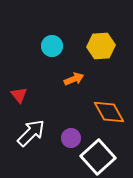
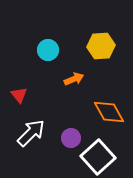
cyan circle: moved 4 px left, 4 px down
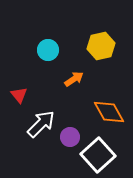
yellow hexagon: rotated 8 degrees counterclockwise
orange arrow: rotated 12 degrees counterclockwise
white arrow: moved 10 px right, 9 px up
purple circle: moved 1 px left, 1 px up
white square: moved 2 px up
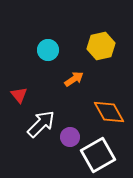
white square: rotated 12 degrees clockwise
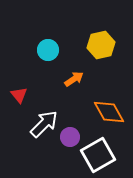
yellow hexagon: moved 1 px up
white arrow: moved 3 px right
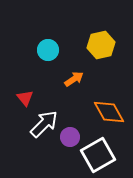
red triangle: moved 6 px right, 3 px down
